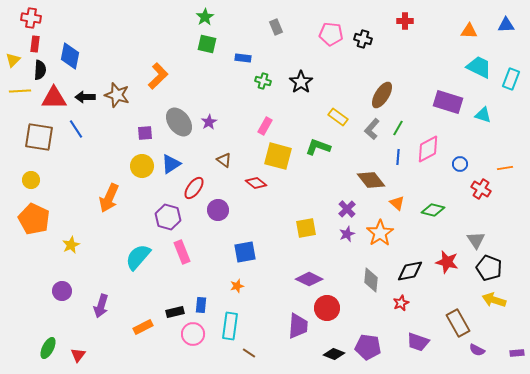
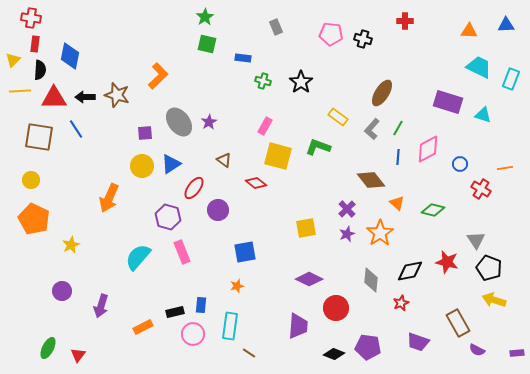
brown ellipse at (382, 95): moved 2 px up
red circle at (327, 308): moved 9 px right
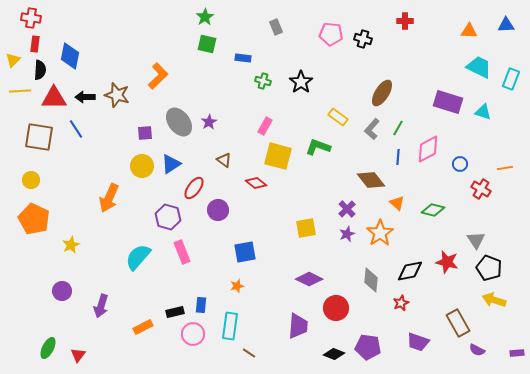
cyan triangle at (483, 115): moved 3 px up
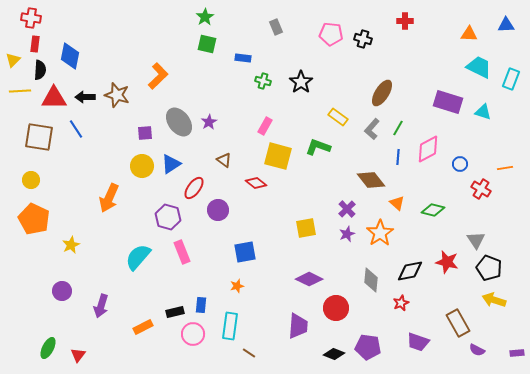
orange triangle at (469, 31): moved 3 px down
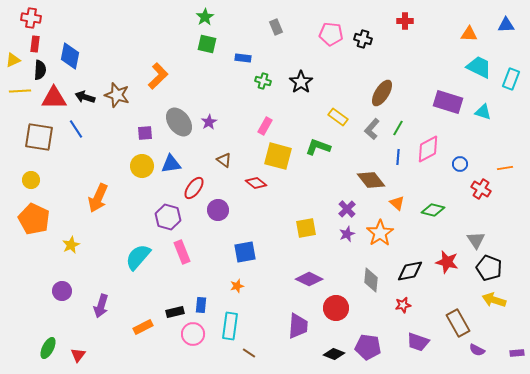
yellow triangle at (13, 60): rotated 21 degrees clockwise
black arrow at (85, 97): rotated 18 degrees clockwise
blue triangle at (171, 164): rotated 25 degrees clockwise
orange arrow at (109, 198): moved 11 px left
red star at (401, 303): moved 2 px right, 2 px down; rotated 14 degrees clockwise
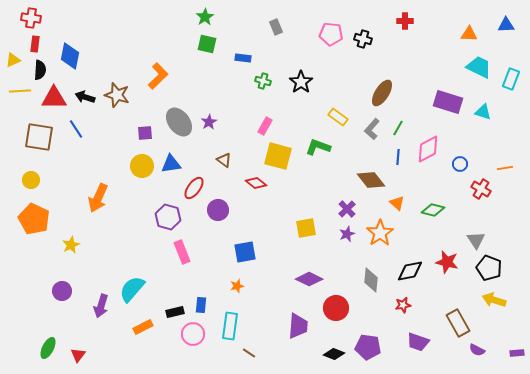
cyan semicircle at (138, 257): moved 6 px left, 32 px down
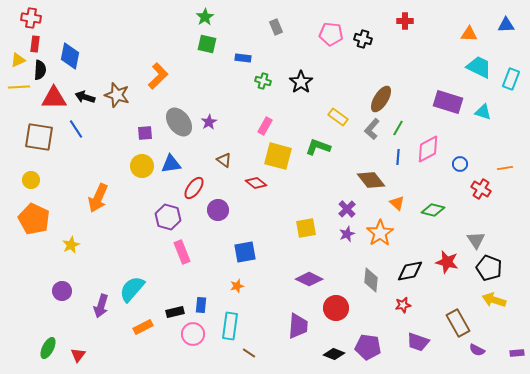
yellow triangle at (13, 60): moved 5 px right
yellow line at (20, 91): moved 1 px left, 4 px up
brown ellipse at (382, 93): moved 1 px left, 6 px down
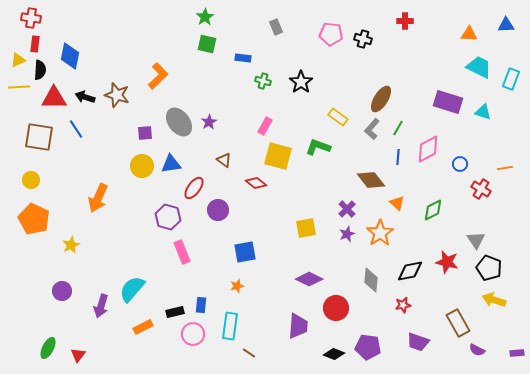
green diamond at (433, 210): rotated 40 degrees counterclockwise
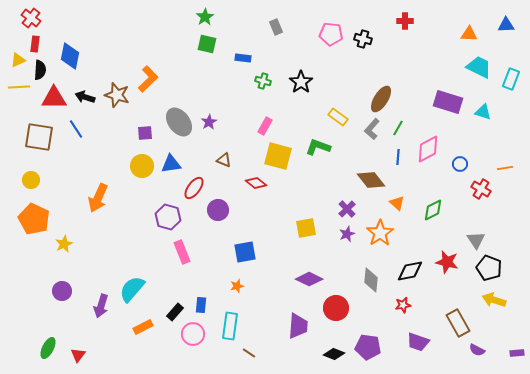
red cross at (31, 18): rotated 30 degrees clockwise
orange L-shape at (158, 76): moved 10 px left, 3 px down
brown triangle at (224, 160): rotated 14 degrees counterclockwise
yellow star at (71, 245): moved 7 px left, 1 px up
black rectangle at (175, 312): rotated 36 degrees counterclockwise
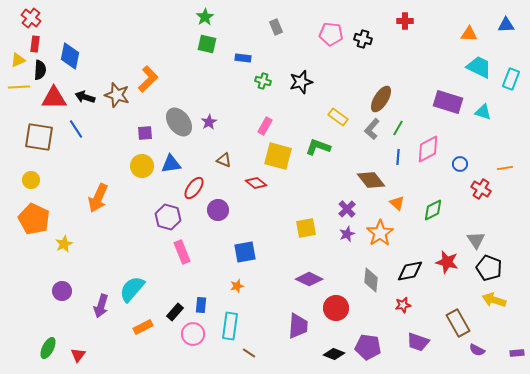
black star at (301, 82): rotated 20 degrees clockwise
